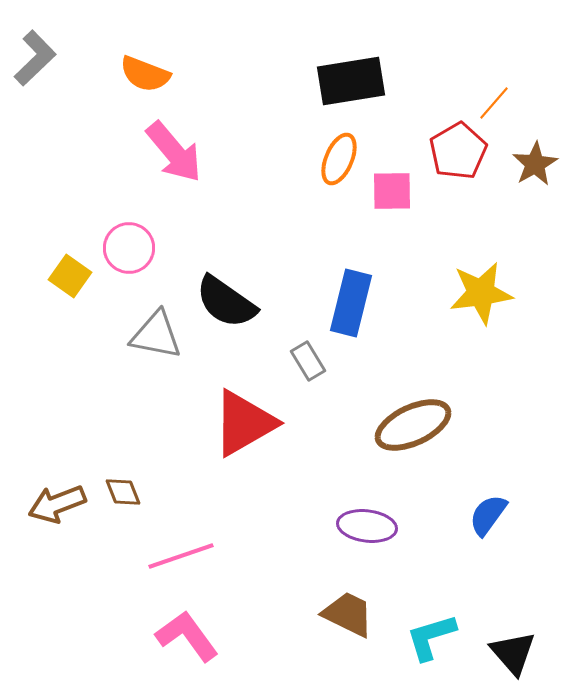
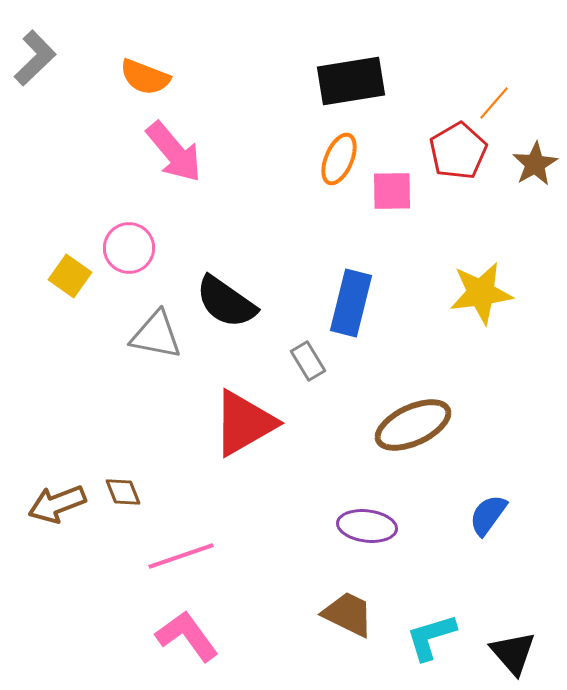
orange semicircle: moved 3 px down
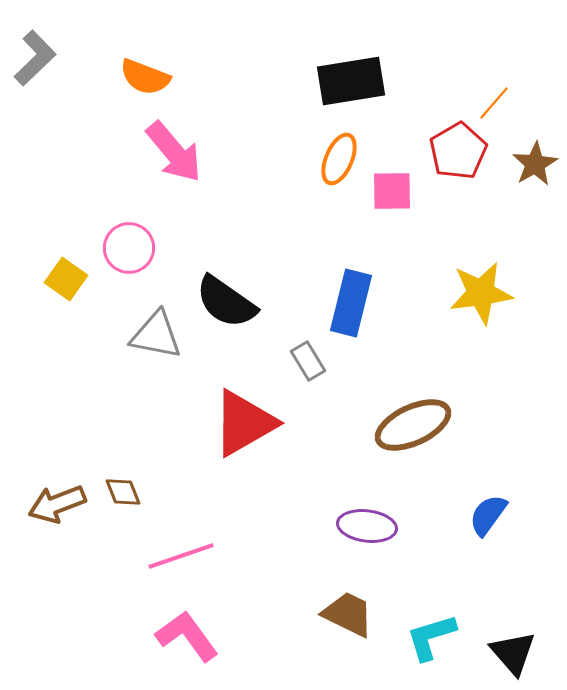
yellow square: moved 4 px left, 3 px down
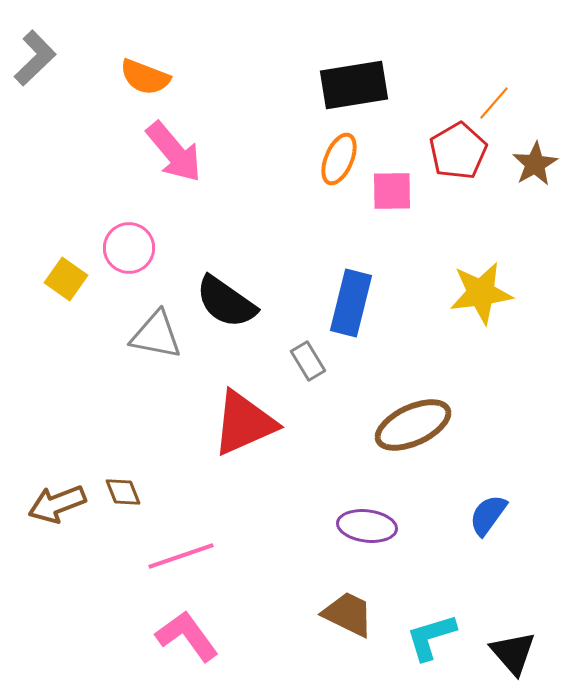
black rectangle: moved 3 px right, 4 px down
red triangle: rotated 6 degrees clockwise
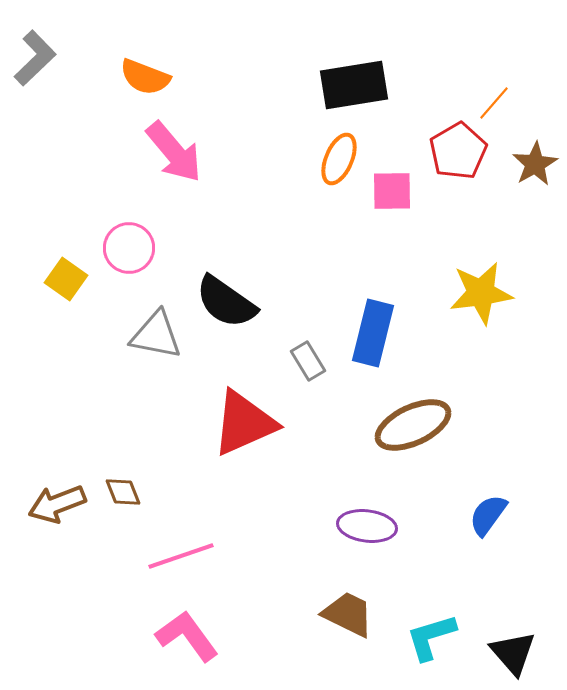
blue rectangle: moved 22 px right, 30 px down
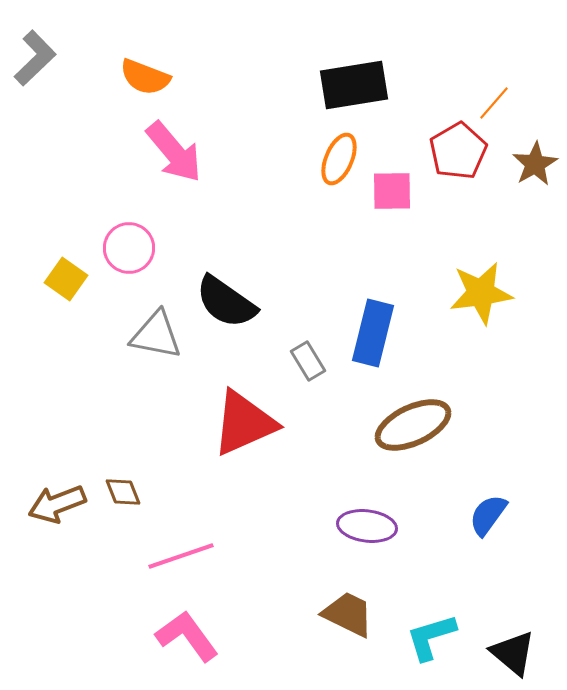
black triangle: rotated 9 degrees counterclockwise
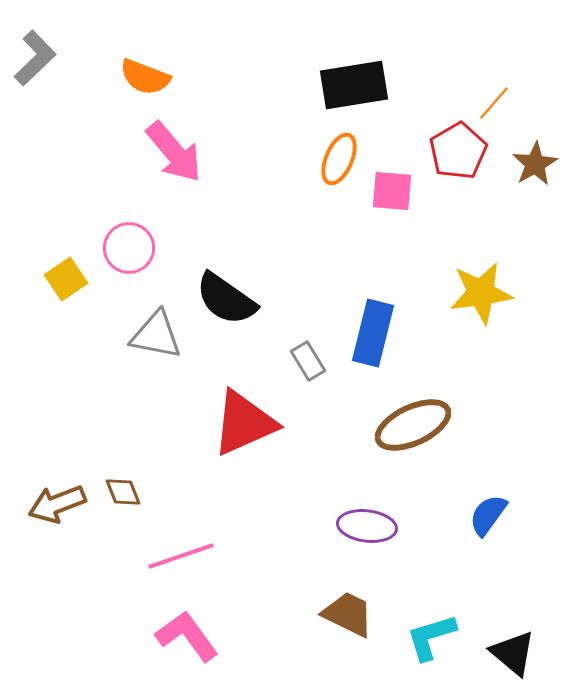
pink square: rotated 6 degrees clockwise
yellow square: rotated 21 degrees clockwise
black semicircle: moved 3 px up
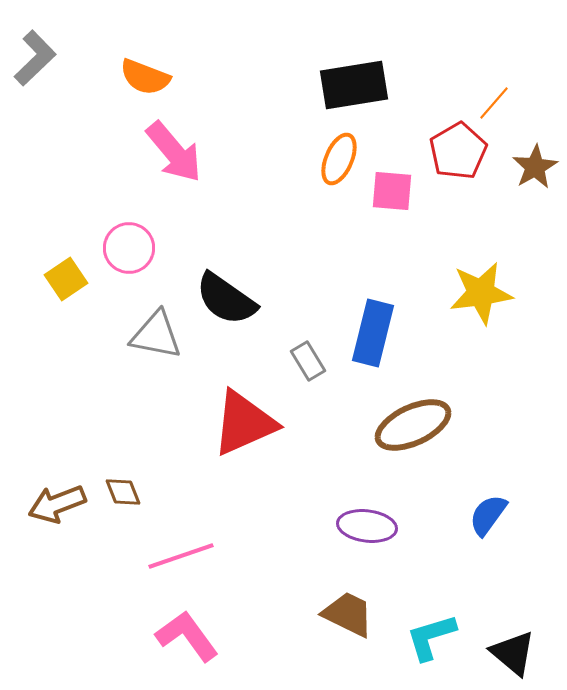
brown star: moved 3 px down
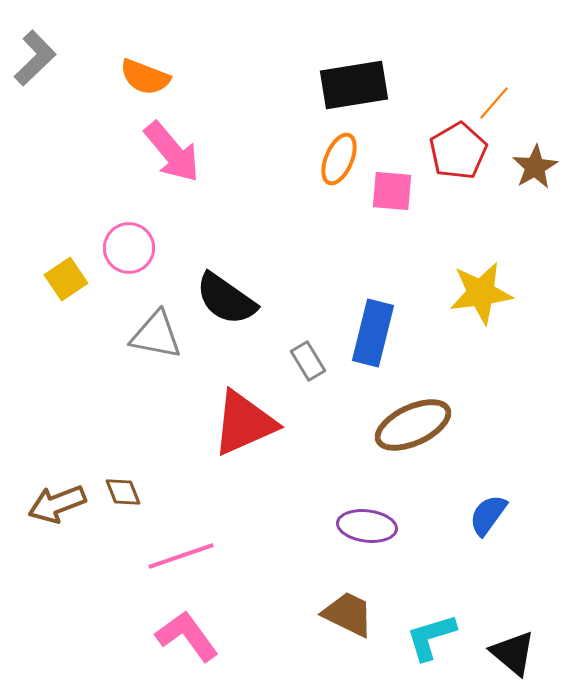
pink arrow: moved 2 px left
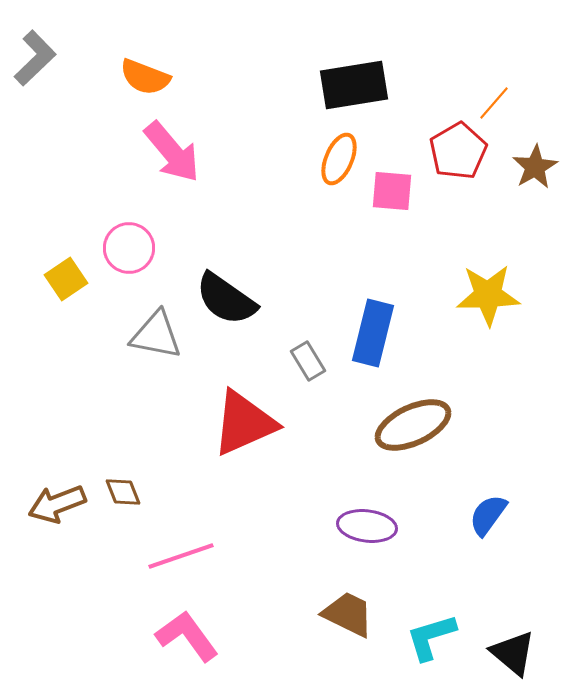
yellow star: moved 7 px right, 2 px down; rotated 6 degrees clockwise
